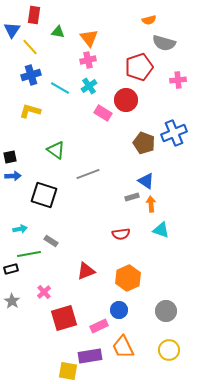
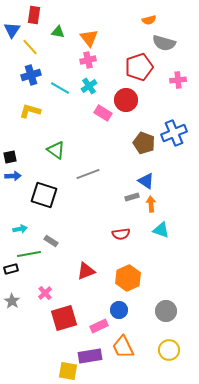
pink cross at (44, 292): moved 1 px right, 1 px down
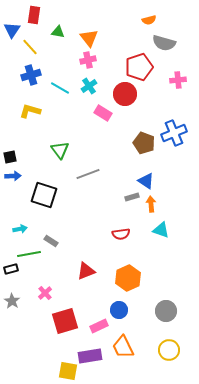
red circle at (126, 100): moved 1 px left, 6 px up
green triangle at (56, 150): moved 4 px right; rotated 18 degrees clockwise
red square at (64, 318): moved 1 px right, 3 px down
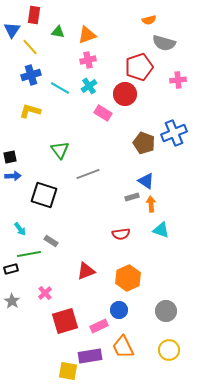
orange triangle at (89, 38): moved 2 px left, 3 px up; rotated 48 degrees clockwise
cyan arrow at (20, 229): rotated 64 degrees clockwise
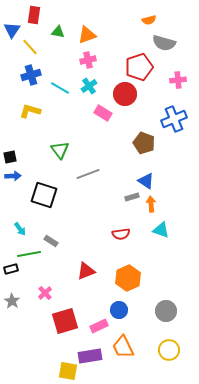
blue cross at (174, 133): moved 14 px up
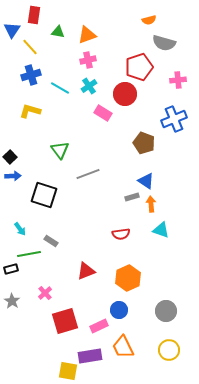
black square at (10, 157): rotated 32 degrees counterclockwise
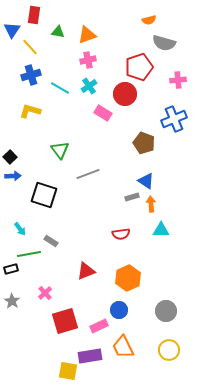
cyan triangle at (161, 230): rotated 18 degrees counterclockwise
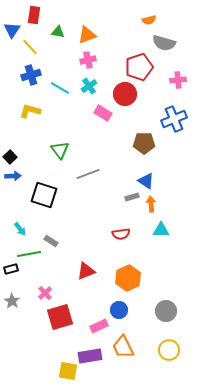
brown pentagon at (144, 143): rotated 20 degrees counterclockwise
red square at (65, 321): moved 5 px left, 4 px up
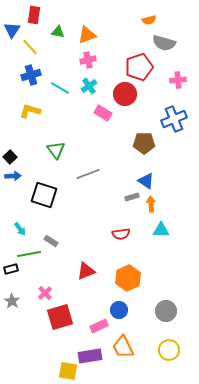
green triangle at (60, 150): moved 4 px left
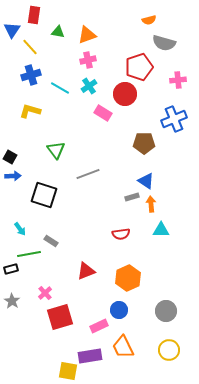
black square at (10, 157): rotated 16 degrees counterclockwise
